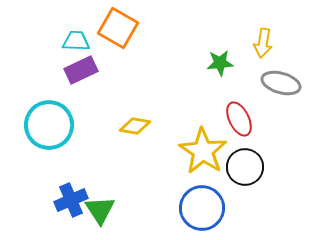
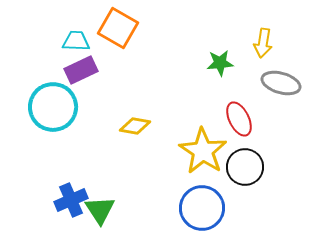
cyan circle: moved 4 px right, 18 px up
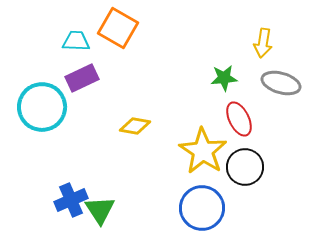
green star: moved 4 px right, 15 px down
purple rectangle: moved 1 px right, 8 px down
cyan circle: moved 11 px left
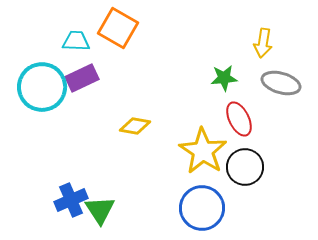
cyan circle: moved 20 px up
